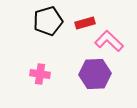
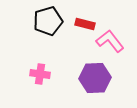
red rectangle: moved 1 px down; rotated 30 degrees clockwise
pink L-shape: moved 1 px right; rotated 8 degrees clockwise
purple hexagon: moved 4 px down
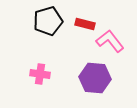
purple hexagon: rotated 8 degrees clockwise
